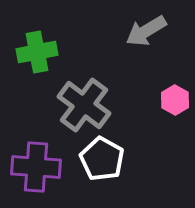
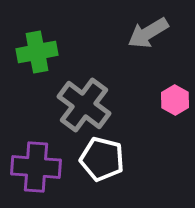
gray arrow: moved 2 px right, 2 px down
white pentagon: rotated 15 degrees counterclockwise
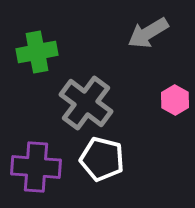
gray cross: moved 2 px right, 2 px up
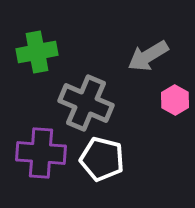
gray arrow: moved 23 px down
gray cross: rotated 14 degrees counterclockwise
purple cross: moved 5 px right, 14 px up
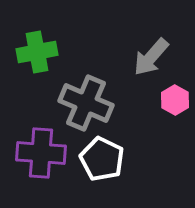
gray arrow: moved 3 px right, 1 px down; rotated 18 degrees counterclockwise
white pentagon: rotated 12 degrees clockwise
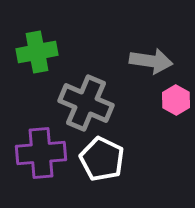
gray arrow: moved 4 px down; rotated 123 degrees counterclockwise
pink hexagon: moved 1 px right
purple cross: rotated 9 degrees counterclockwise
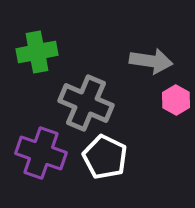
purple cross: rotated 24 degrees clockwise
white pentagon: moved 3 px right, 2 px up
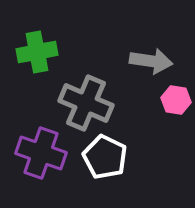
pink hexagon: rotated 20 degrees counterclockwise
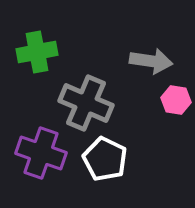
white pentagon: moved 2 px down
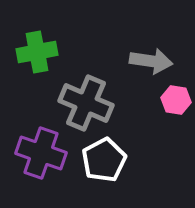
white pentagon: moved 1 px left, 1 px down; rotated 18 degrees clockwise
